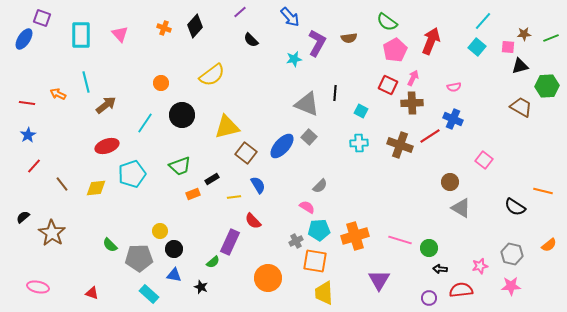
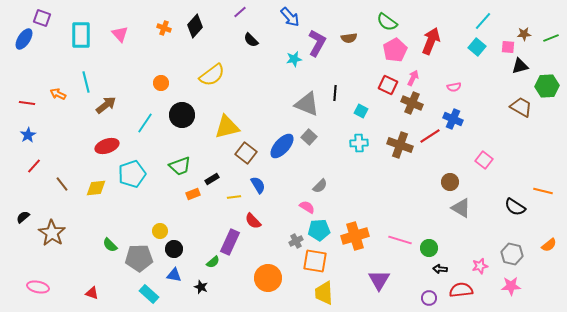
brown cross at (412, 103): rotated 25 degrees clockwise
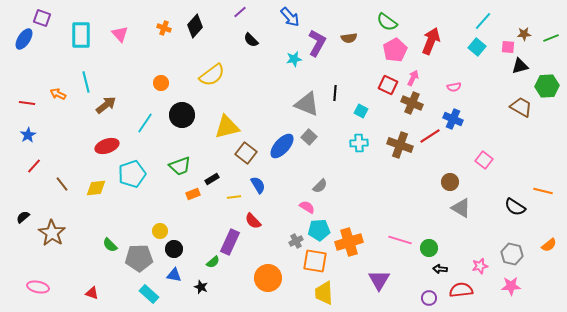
orange cross at (355, 236): moved 6 px left, 6 px down
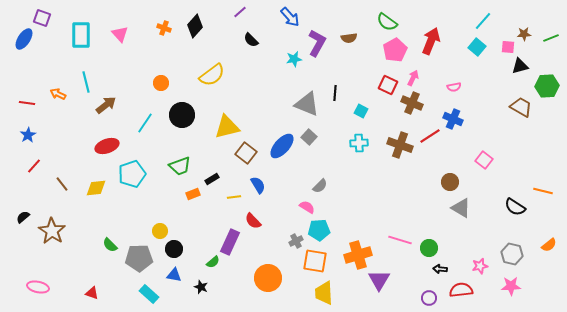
brown star at (52, 233): moved 2 px up
orange cross at (349, 242): moved 9 px right, 13 px down
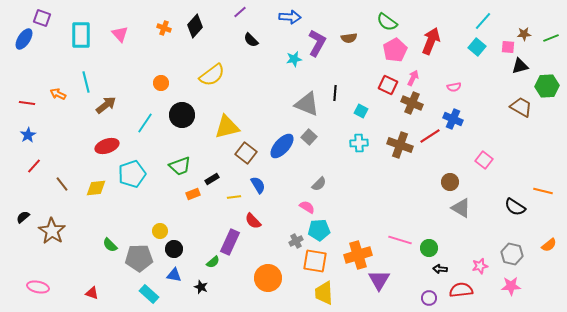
blue arrow at (290, 17): rotated 45 degrees counterclockwise
gray semicircle at (320, 186): moved 1 px left, 2 px up
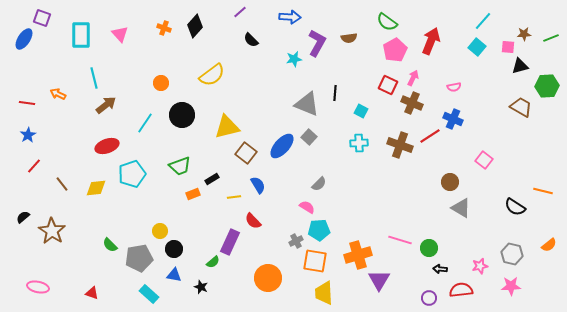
cyan line at (86, 82): moved 8 px right, 4 px up
gray pentagon at (139, 258): rotated 8 degrees counterclockwise
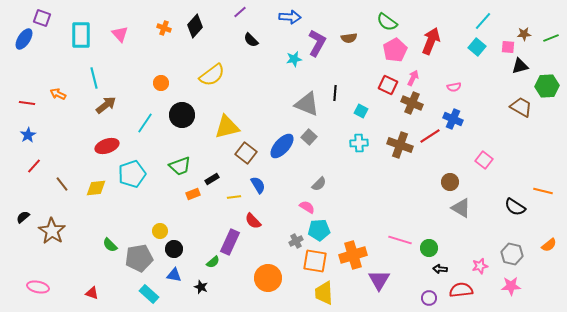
orange cross at (358, 255): moved 5 px left
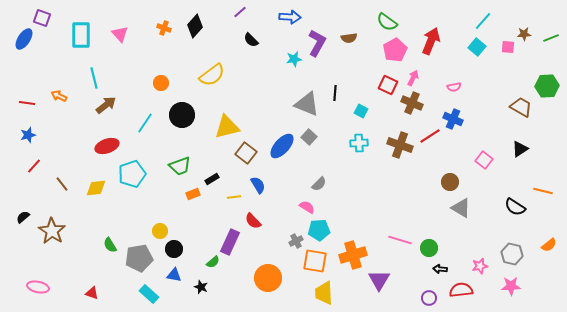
black triangle at (520, 66): moved 83 px down; rotated 18 degrees counterclockwise
orange arrow at (58, 94): moved 1 px right, 2 px down
blue star at (28, 135): rotated 14 degrees clockwise
green semicircle at (110, 245): rotated 14 degrees clockwise
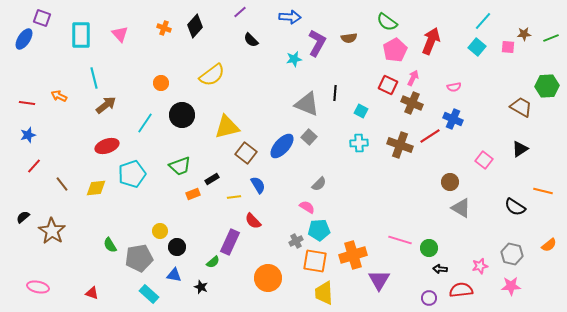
black circle at (174, 249): moved 3 px right, 2 px up
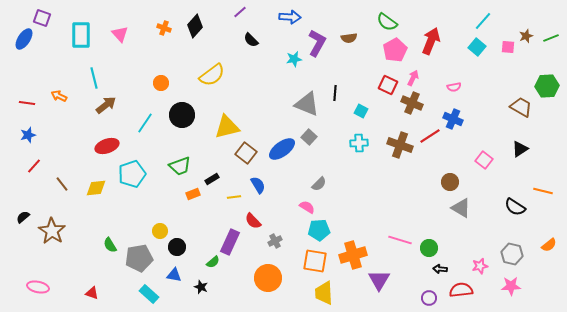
brown star at (524, 34): moved 2 px right, 2 px down; rotated 16 degrees counterclockwise
blue ellipse at (282, 146): moved 3 px down; rotated 12 degrees clockwise
gray cross at (296, 241): moved 21 px left
